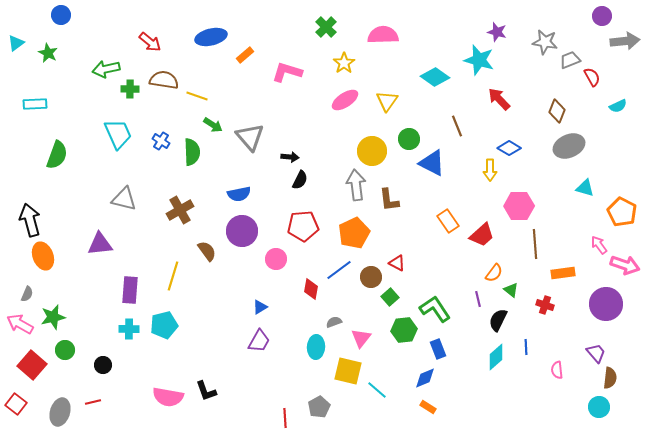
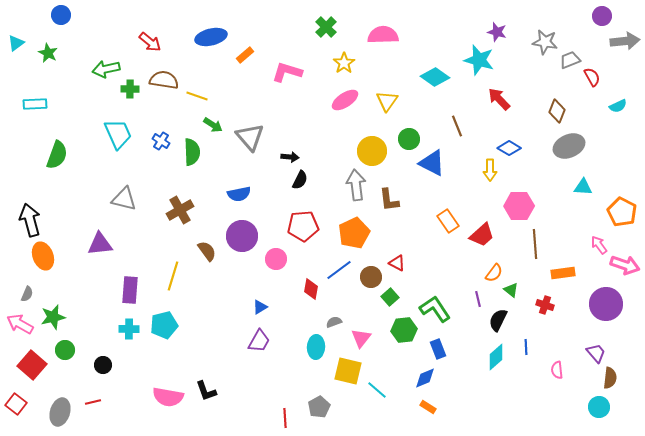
cyan triangle at (585, 188): moved 2 px left, 1 px up; rotated 12 degrees counterclockwise
purple circle at (242, 231): moved 5 px down
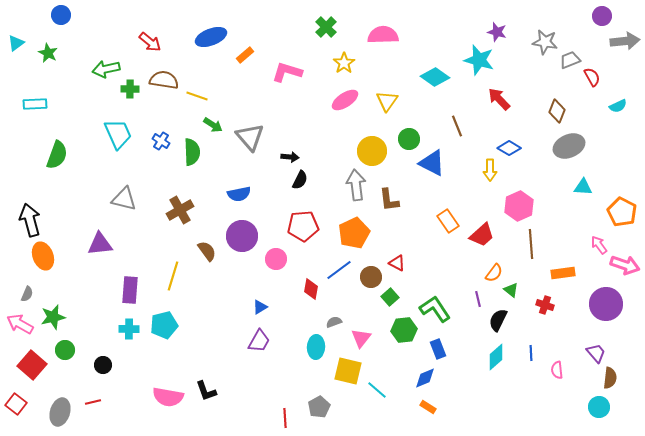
blue ellipse at (211, 37): rotated 8 degrees counterclockwise
pink hexagon at (519, 206): rotated 24 degrees counterclockwise
brown line at (535, 244): moved 4 px left
blue line at (526, 347): moved 5 px right, 6 px down
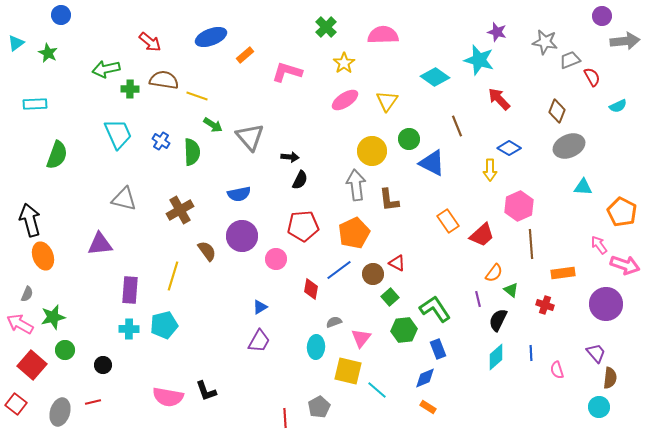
brown circle at (371, 277): moved 2 px right, 3 px up
pink semicircle at (557, 370): rotated 12 degrees counterclockwise
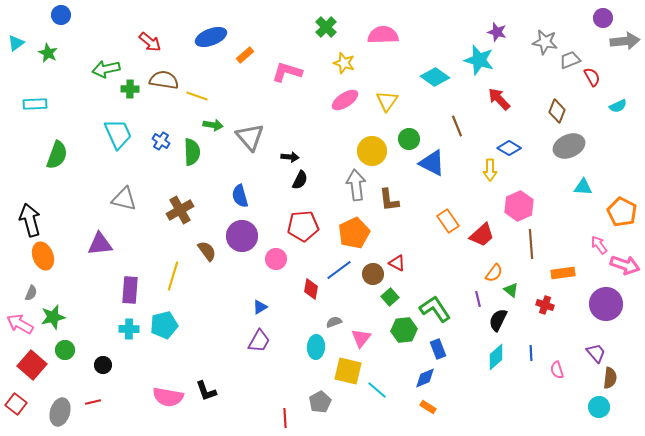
purple circle at (602, 16): moved 1 px right, 2 px down
yellow star at (344, 63): rotated 20 degrees counterclockwise
green arrow at (213, 125): rotated 24 degrees counterclockwise
blue semicircle at (239, 194): moved 1 px right, 2 px down; rotated 85 degrees clockwise
gray semicircle at (27, 294): moved 4 px right, 1 px up
gray pentagon at (319, 407): moved 1 px right, 5 px up
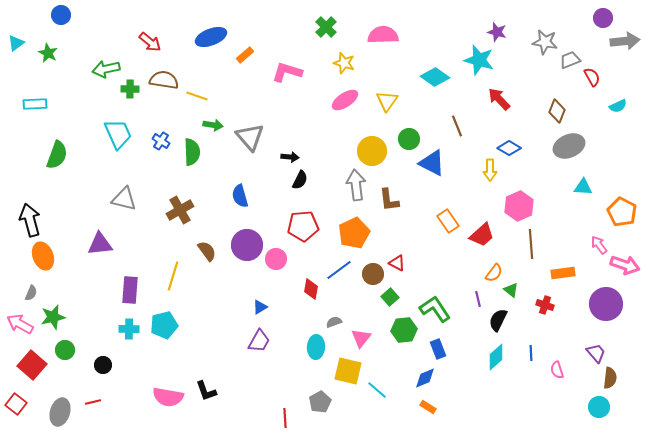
purple circle at (242, 236): moved 5 px right, 9 px down
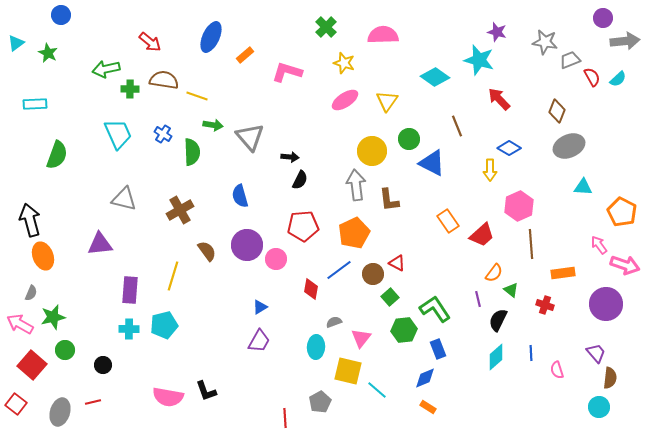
blue ellipse at (211, 37): rotated 44 degrees counterclockwise
cyan semicircle at (618, 106): moved 27 px up; rotated 18 degrees counterclockwise
blue cross at (161, 141): moved 2 px right, 7 px up
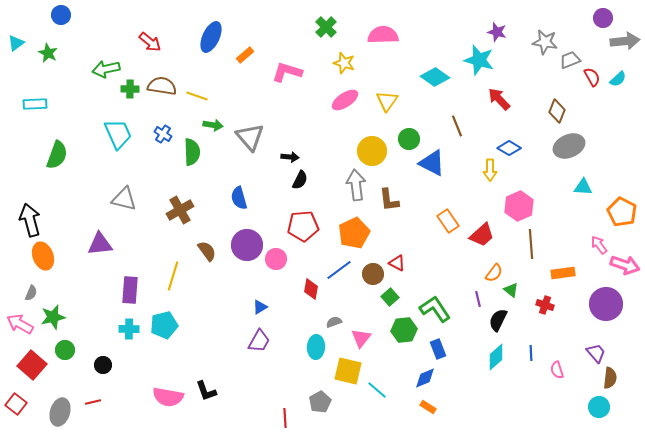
brown semicircle at (164, 80): moved 2 px left, 6 px down
blue semicircle at (240, 196): moved 1 px left, 2 px down
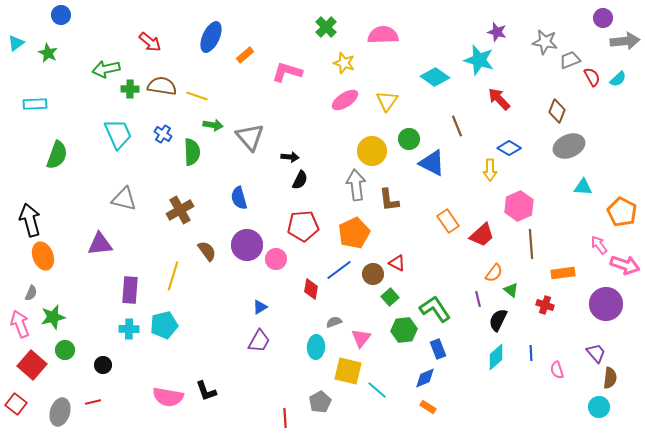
pink arrow at (20, 324): rotated 40 degrees clockwise
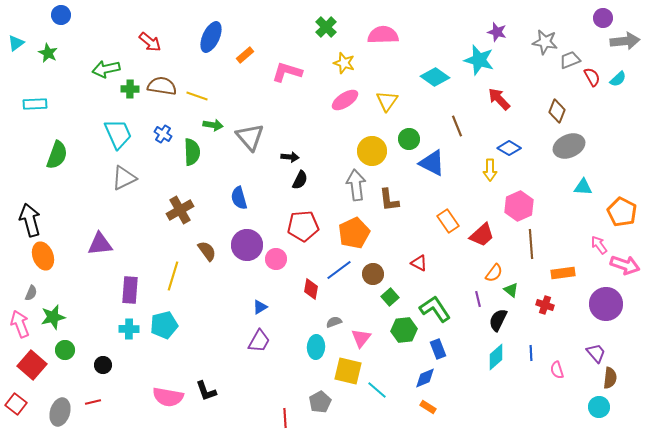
gray triangle at (124, 199): moved 21 px up; rotated 40 degrees counterclockwise
red triangle at (397, 263): moved 22 px right
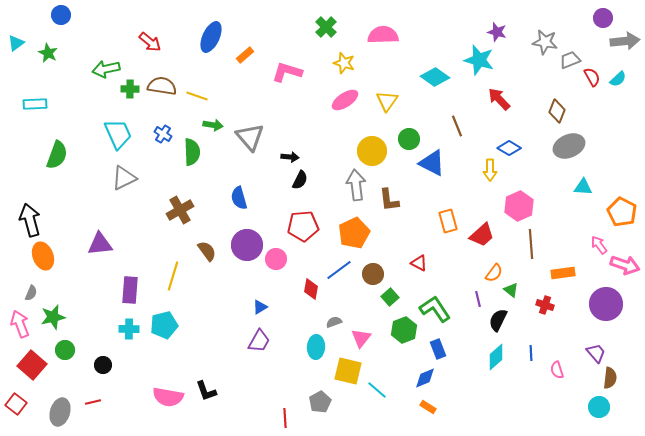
orange rectangle at (448, 221): rotated 20 degrees clockwise
green hexagon at (404, 330): rotated 15 degrees counterclockwise
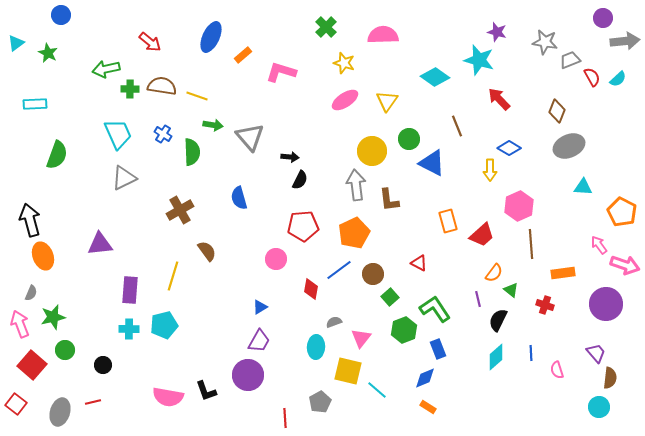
orange rectangle at (245, 55): moved 2 px left
pink L-shape at (287, 72): moved 6 px left
purple circle at (247, 245): moved 1 px right, 130 px down
